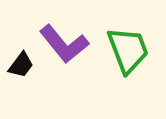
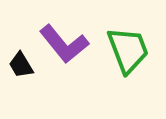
black trapezoid: rotated 112 degrees clockwise
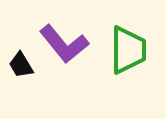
green trapezoid: rotated 21 degrees clockwise
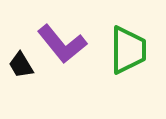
purple L-shape: moved 2 px left
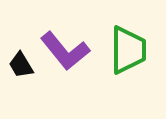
purple L-shape: moved 3 px right, 7 px down
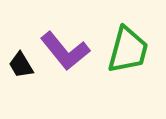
green trapezoid: rotated 15 degrees clockwise
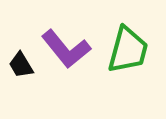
purple L-shape: moved 1 px right, 2 px up
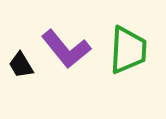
green trapezoid: rotated 12 degrees counterclockwise
